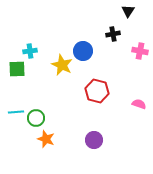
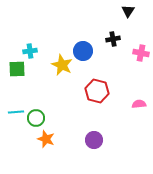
black cross: moved 5 px down
pink cross: moved 1 px right, 2 px down
pink semicircle: rotated 24 degrees counterclockwise
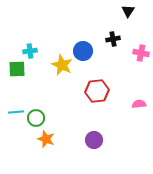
red hexagon: rotated 20 degrees counterclockwise
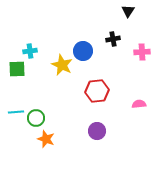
pink cross: moved 1 px right, 1 px up; rotated 14 degrees counterclockwise
purple circle: moved 3 px right, 9 px up
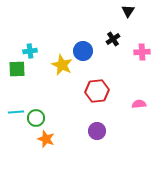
black cross: rotated 24 degrees counterclockwise
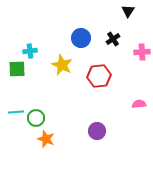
blue circle: moved 2 px left, 13 px up
red hexagon: moved 2 px right, 15 px up
